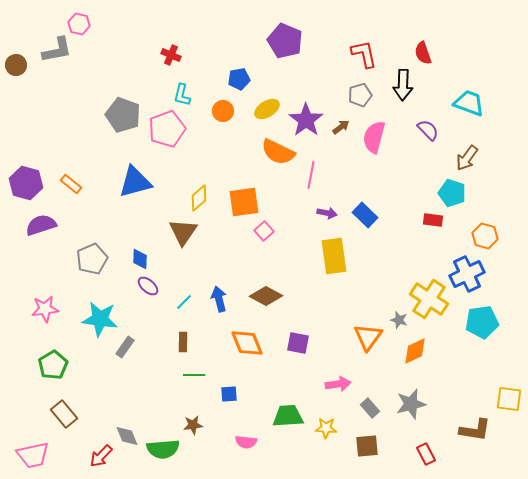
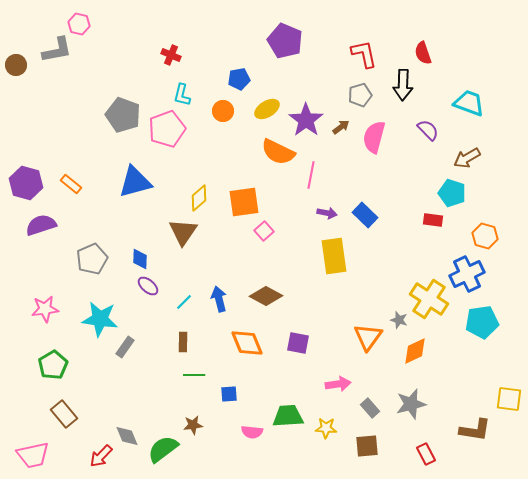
brown arrow at (467, 158): rotated 24 degrees clockwise
pink semicircle at (246, 442): moved 6 px right, 10 px up
green semicircle at (163, 449): rotated 148 degrees clockwise
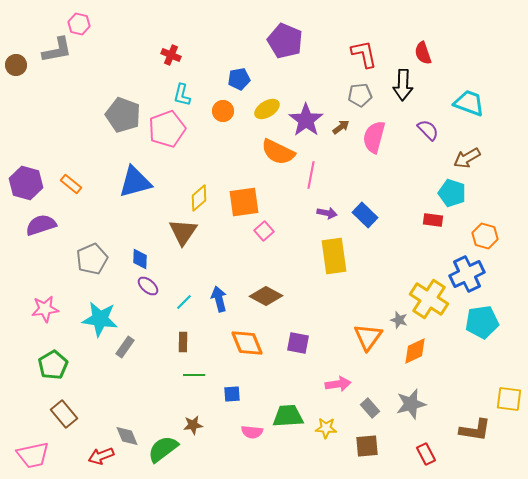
gray pentagon at (360, 95): rotated 10 degrees clockwise
blue square at (229, 394): moved 3 px right
red arrow at (101, 456): rotated 25 degrees clockwise
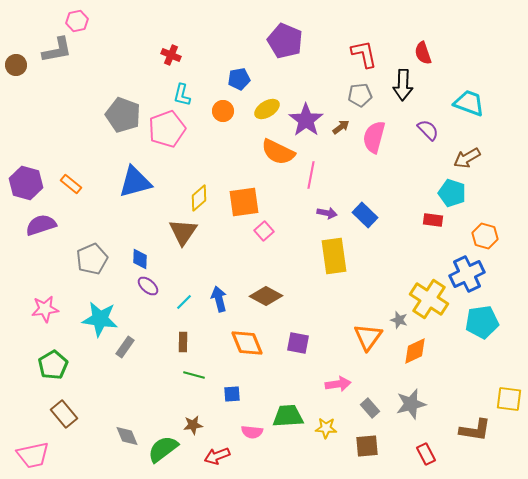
pink hexagon at (79, 24): moved 2 px left, 3 px up; rotated 25 degrees counterclockwise
green line at (194, 375): rotated 15 degrees clockwise
red arrow at (101, 456): moved 116 px right
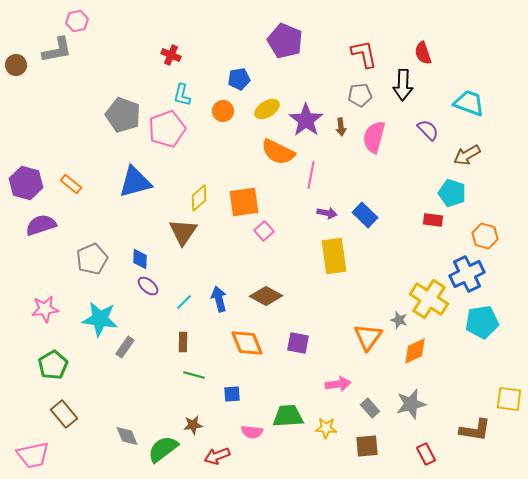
brown arrow at (341, 127): rotated 120 degrees clockwise
brown arrow at (467, 158): moved 3 px up
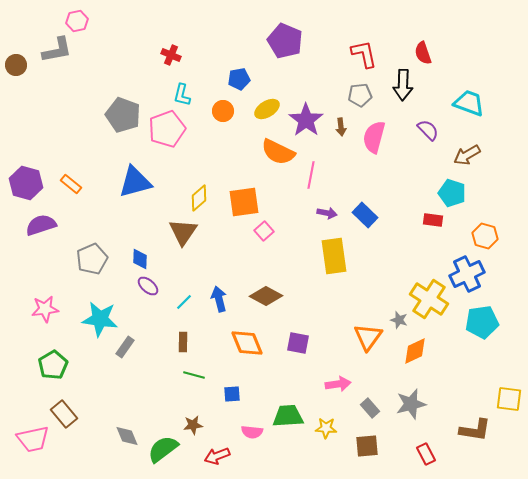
pink trapezoid at (33, 455): moved 16 px up
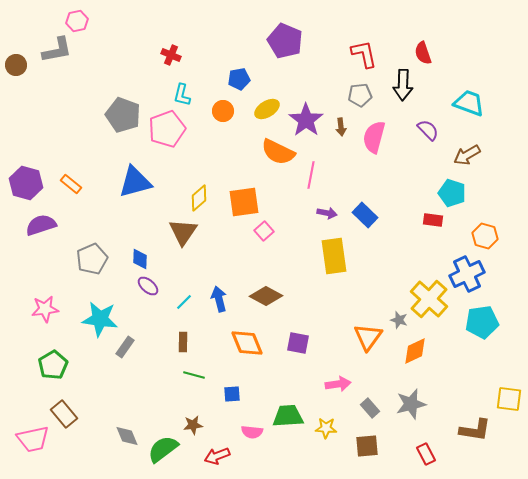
yellow cross at (429, 299): rotated 9 degrees clockwise
